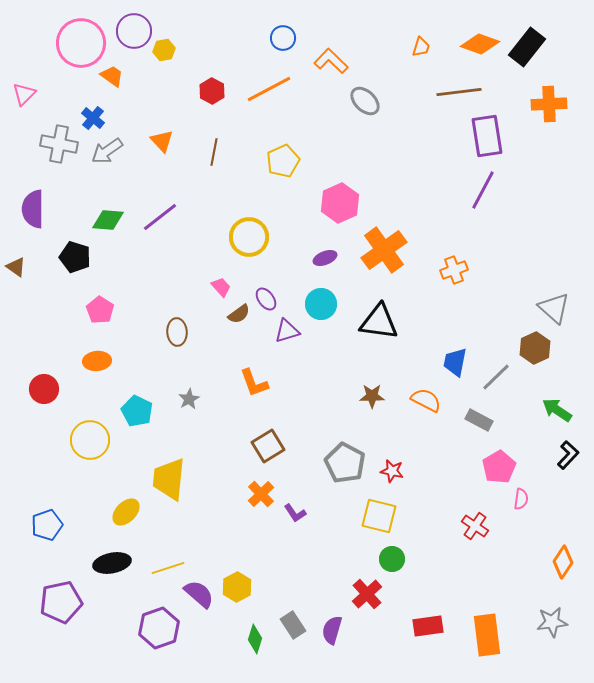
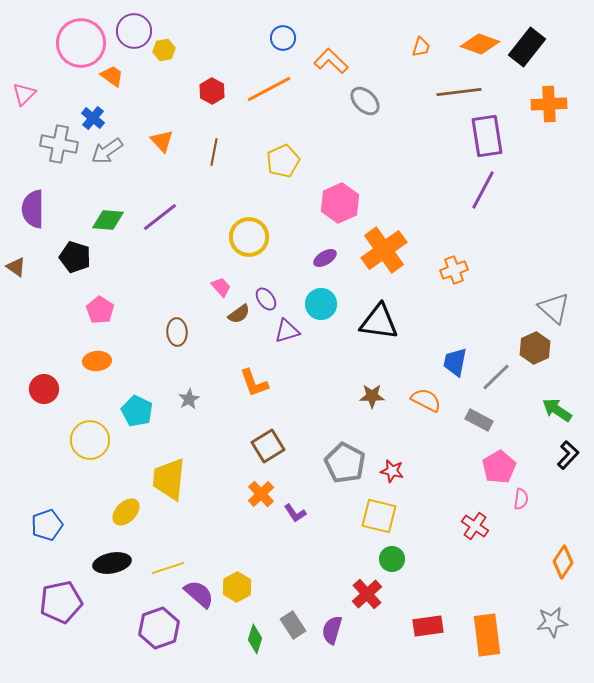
purple ellipse at (325, 258): rotated 10 degrees counterclockwise
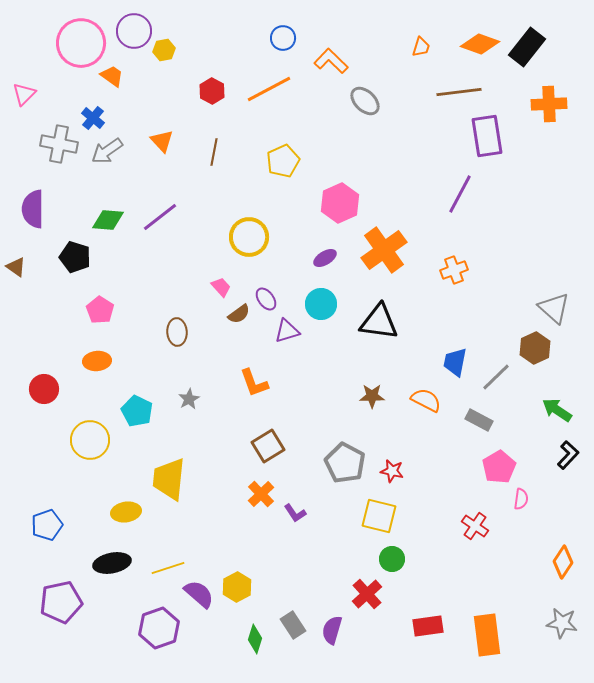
purple line at (483, 190): moved 23 px left, 4 px down
yellow ellipse at (126, 512): rotated 36 degrees clockwise
gray star at (552, 622): moved 10 px right, 1 px down; rotated 16 degrees clockwise
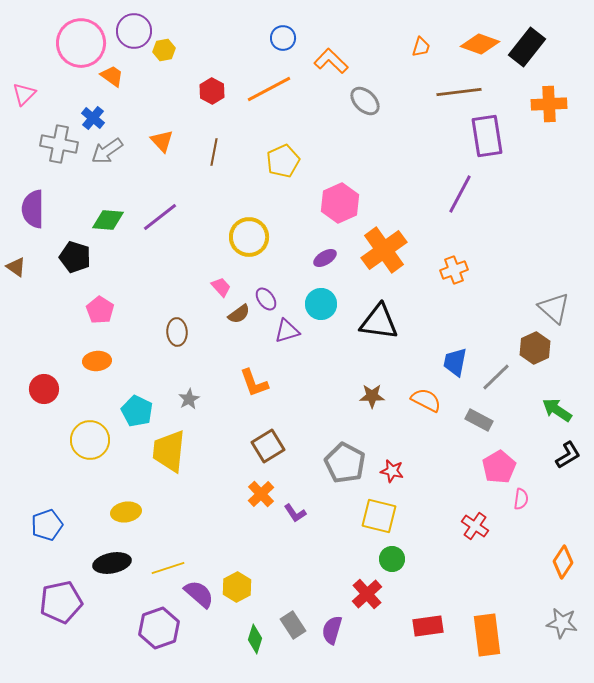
black L-shape at (568, 455): rotated 16 degrees clockwise
yellow trapezoid at (169, 479): moved 28 px up
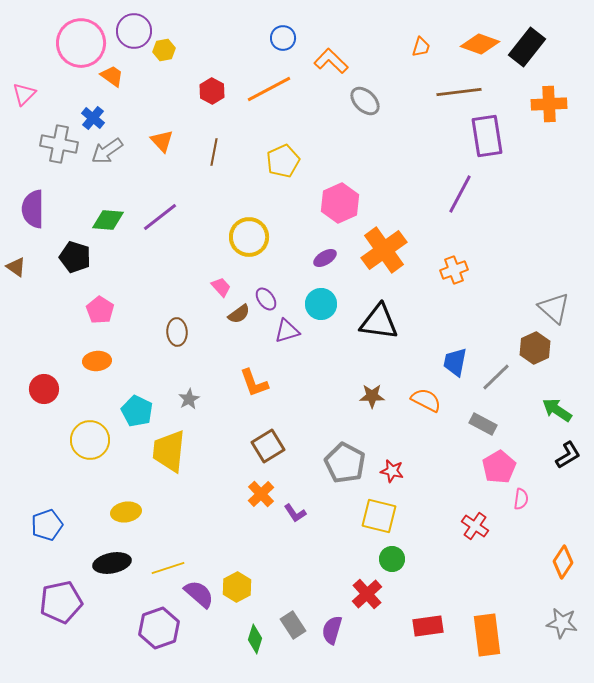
gray rectangle at (479, 420): moved 4 px right, 4 px down
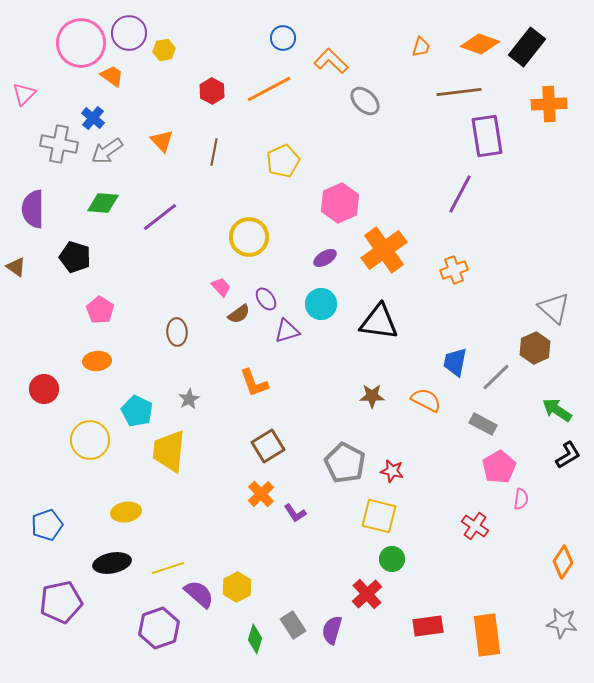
purple circle at (134, 31): moved 5 px left, 2 px down
green diamond at (108, 220): moved 5 px left, 17 px up
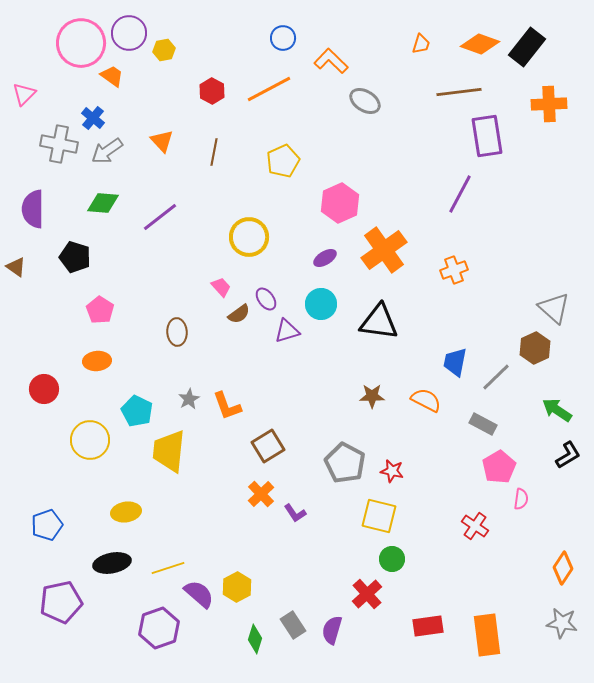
orange trapezoid at (421, 47): moved 3 px up
gray ellipse at (365, 101): rotated 12 degrees counterclockwise
orange L-shape at (254, 383): moved 27 px left, 23 px down
orange diamond at (563, 562): moved 6 px down
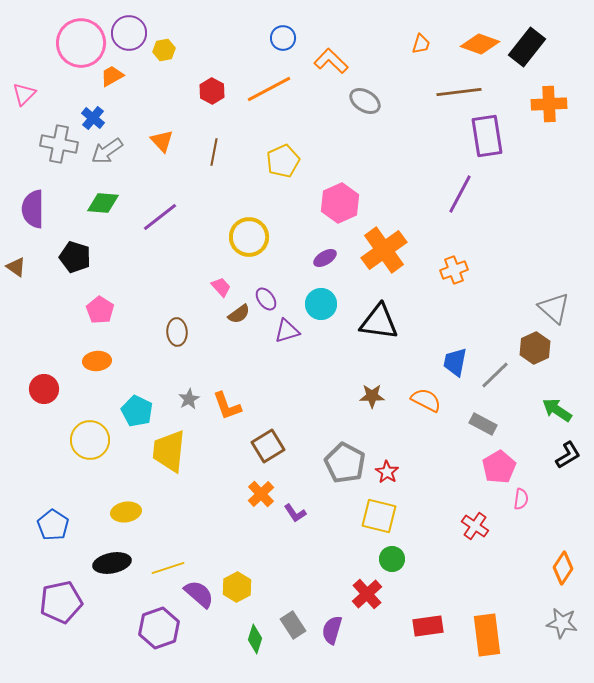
orange trapezoid at (112, 76): rotated 65 degrees counterclockwise
gray line at (496, 377): moved 1 px left, 2 px up
red star at (392, 471): moved 5 px left, 1 px down; rotated 20 degrees clockwise
blue pentagon at (47, 525): moved 6 px right; rotated 20 degrees counterclockwise
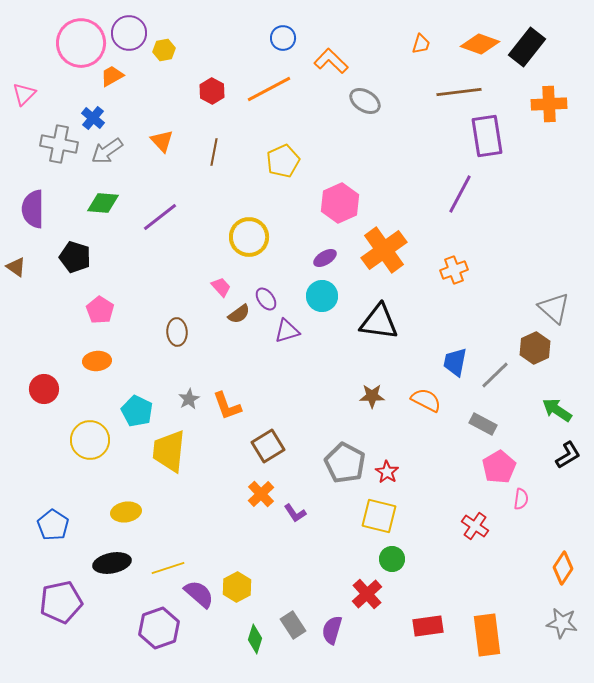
cyan circle at (321, 304): moved 1 px right, 8 px up
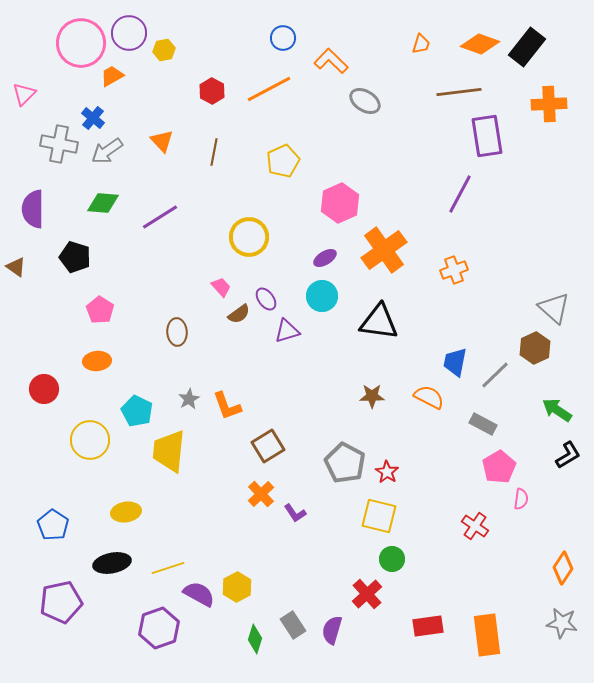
purple line at (160, 217): rotated 6 degrees clockwise
orange semicircle at (426, 400): moved 3 px right, 3 px up
purple semicircle at (199, 594): rotated 12 degrees counterclockwise
